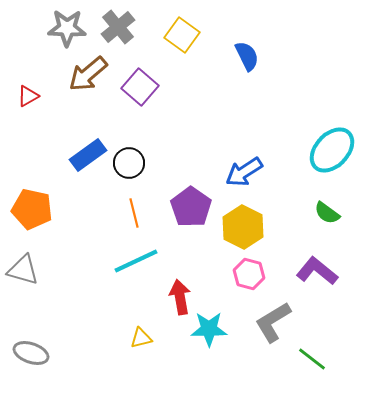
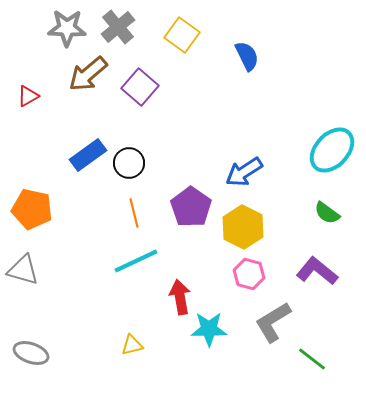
yellow triangle: moved 9 px left, 7 px down
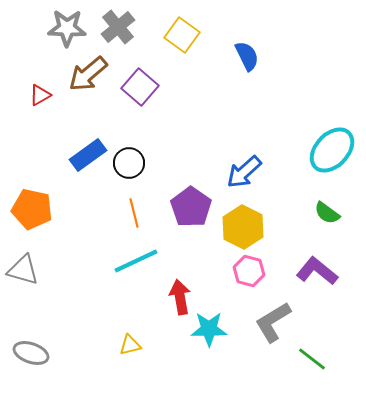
red triangle: moved 12 px right, 1 px up
blue arrow: rotated 9 degrees counterclockwise
pink hexagon: moved 3 px up
yellow triangle: moved 2 px left
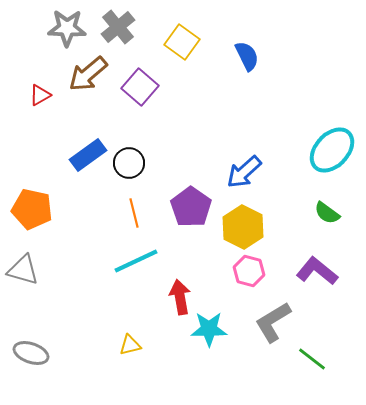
yellow square: moved 7 px down
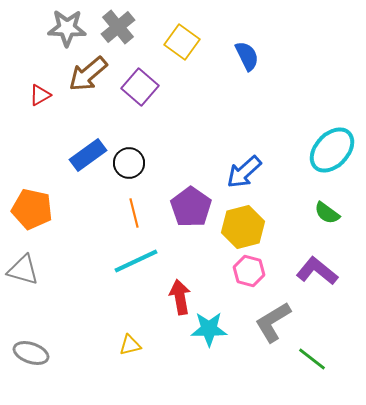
yellow hexagon: rotated 18 degrees clockwise
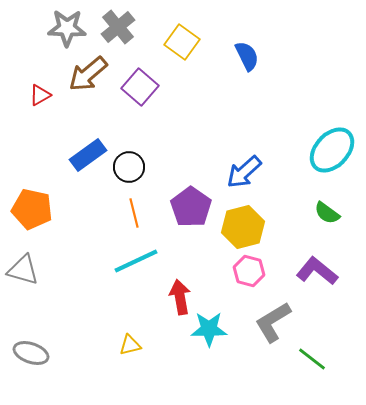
black circle: moved 4 px down
